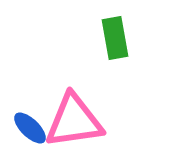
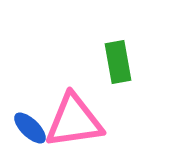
green rectangle: moved 3 px right, 24 px down
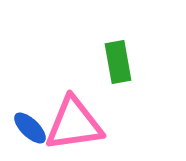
pink triangle: moved 3 px down
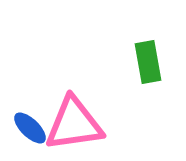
green rectangle: moved 30 px right
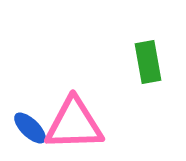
pink triangle: rotated 6 degrees clockwise
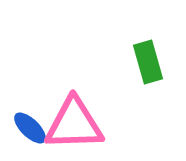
green rectangle: rotated 6 degrees counterclockwise
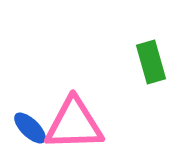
green rectangle: moved 3 px right
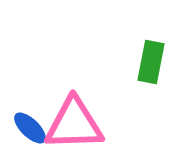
green rectangle: rotated 27 degrees clockwise
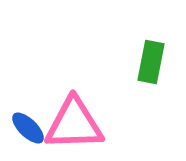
blue ellipse: moved 2 px left
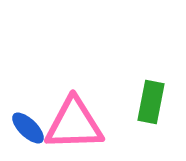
green rectangle: moved 40 px down
